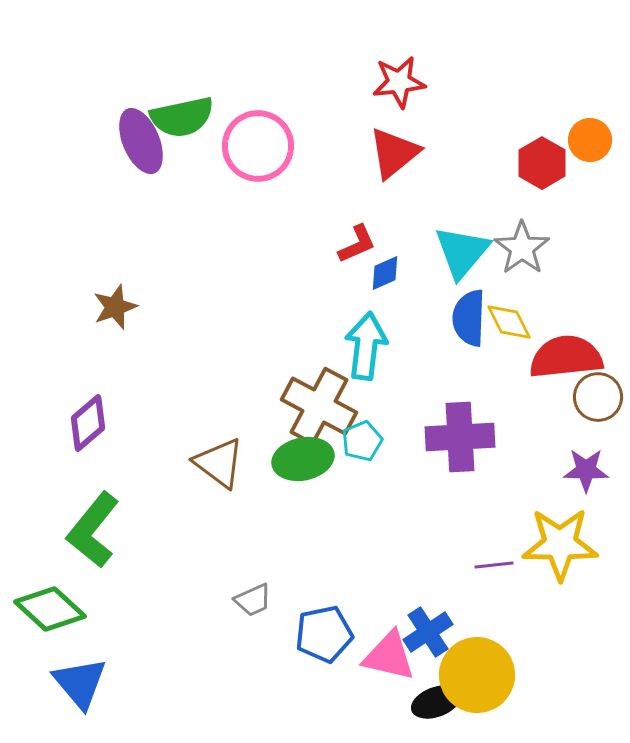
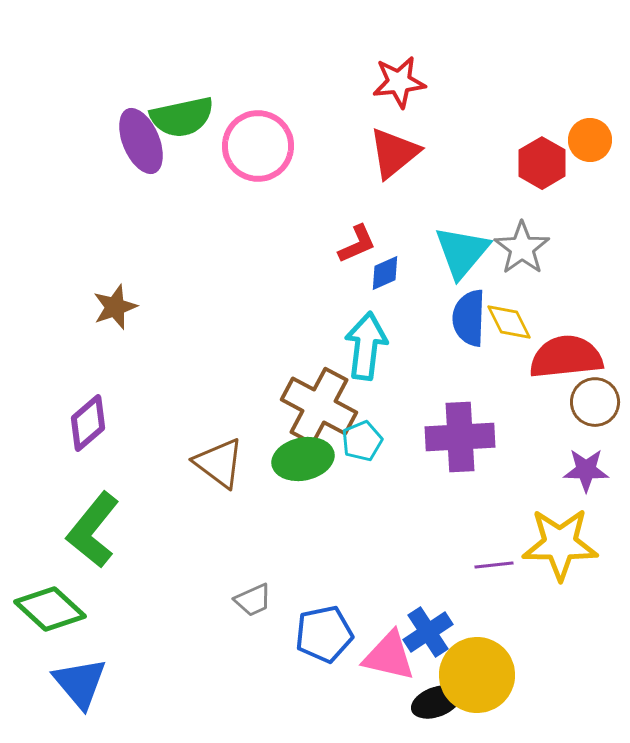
brown circle: moved 3 px left, 5 px down
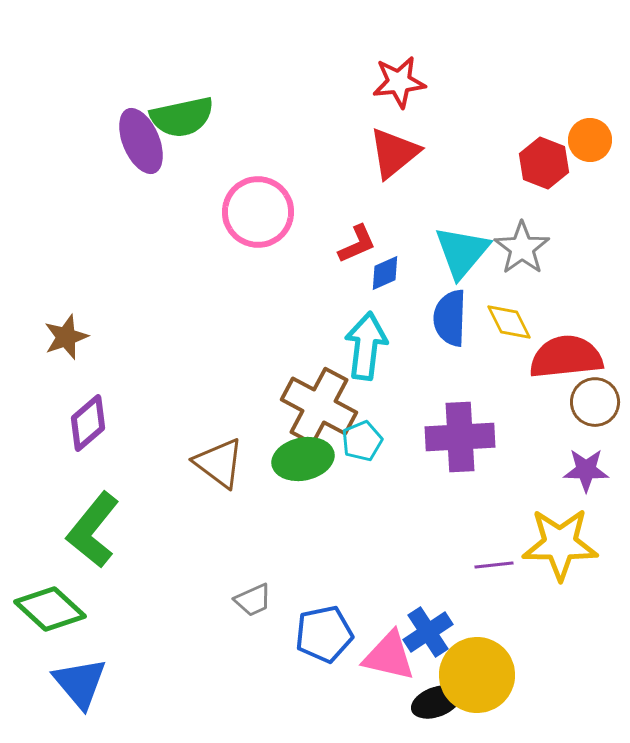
pink circle: moved 66 px down
red hexagon: moved 2 px right; rotated 9 degrees counterclockwise
brown star: moved 49 px left, 30 px down
blue semicircle: moved 19 px left
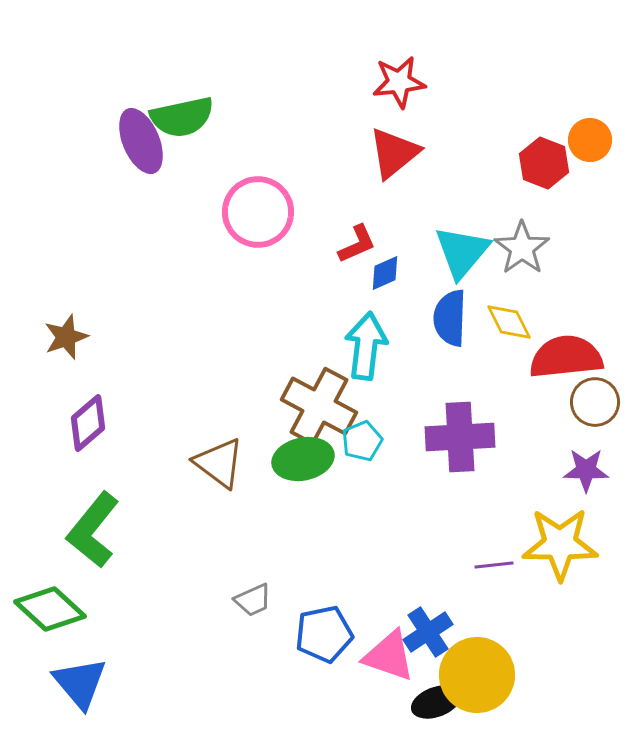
pink triangle: rotated 6 degrees clockwise
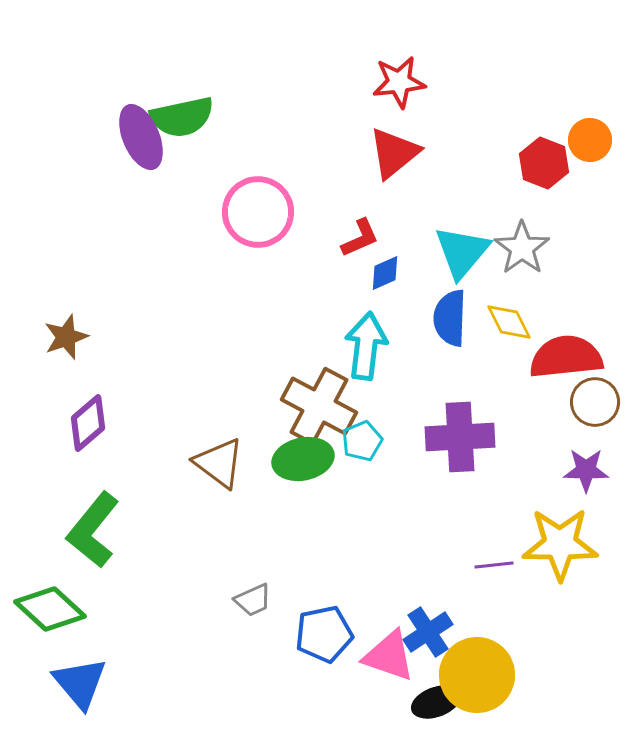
purple ellipse: moved 4 px up
red L-shape: moved 3 px right, 6 px up
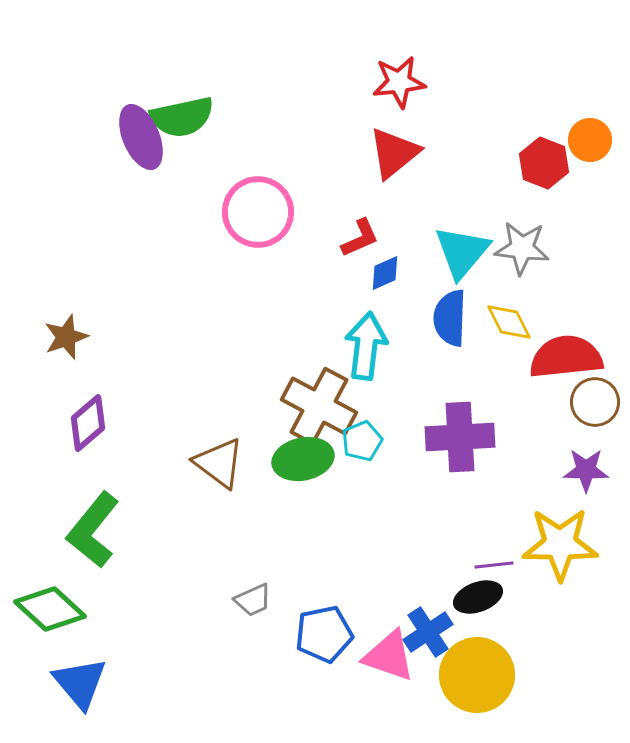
gray star: rotated 30 degrees counterclockwise
black ellipse: moved 42 px right, 105 px up
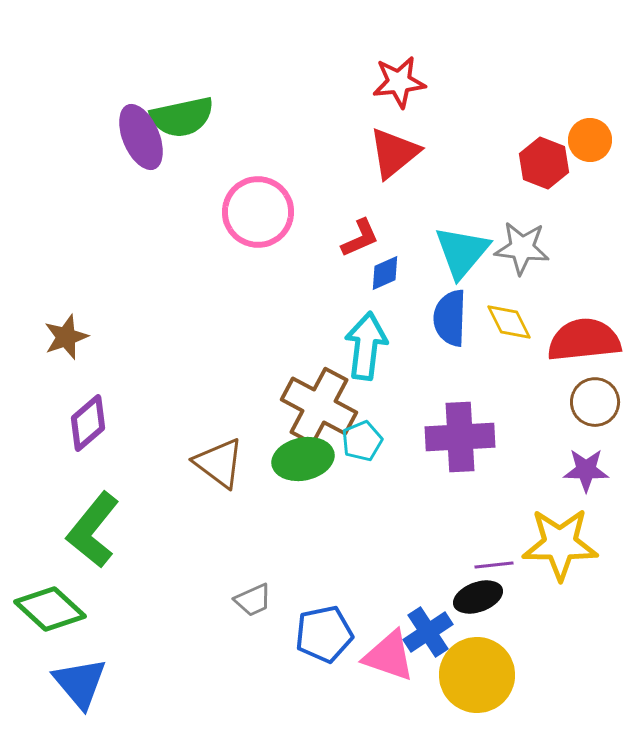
red semicircle: moved 18 px right, 17 px up
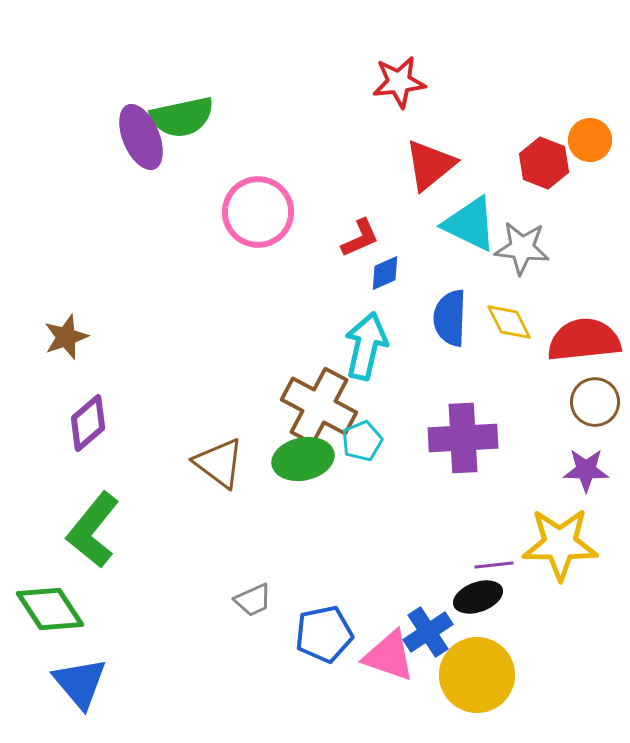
red triangle: moved 36 px right, 12 px down
cyan triangle: moved 8 px right, 28 px up; rotated 44 degrees counterclockwise
cyan arrow: rotated 6 degrees clockwise
purple cross: moved 3 px right, 1 px down
green diamond: rotated 14 degrees clockwise
